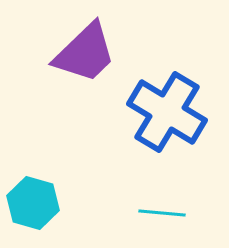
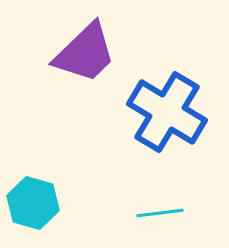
cyan line: moved 2 px left; rotated 12 degrees counterclockwise
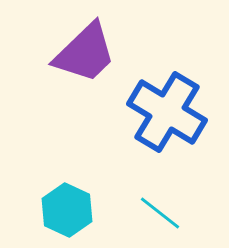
cyan hexagon: moved 34 px right, 7 px down; rotated 9 degrees clockwise
cyan line: rotated 45 degrees clockwise
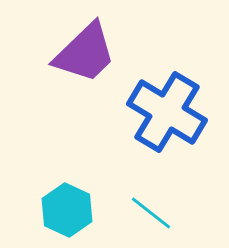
cyan line: moved 9 px left
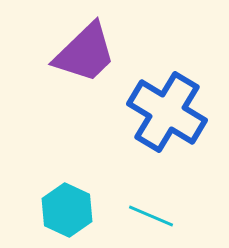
cyan line: moved 3 px down; rotated 15 degrees counterclockwise
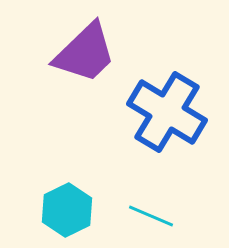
cyan hexagon: rotated 9 degrees clockwise
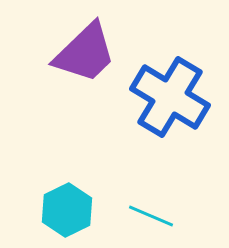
blue cross: moved 3 px right, 15 px up
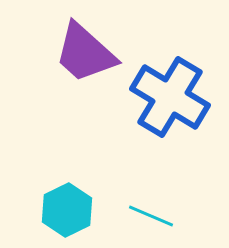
purple trapezoid: rotated 86 degrees clockwise
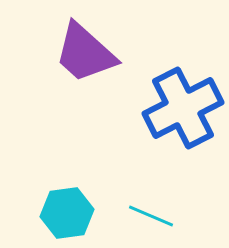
blue cross: moved 13 px right, 11 px down; rotated 32 degrees clockwise
cyan hexagon: moved 3 px down; rotated 18 degrees clockwise
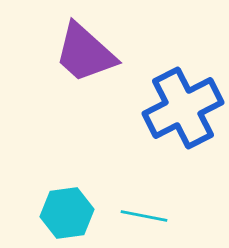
cyan line: moved 7 px left; rotated 12 degrees counterclockwise
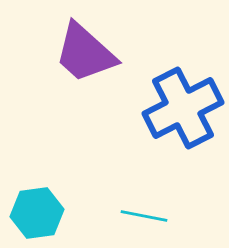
cyan hexagon: moved 30 px left
